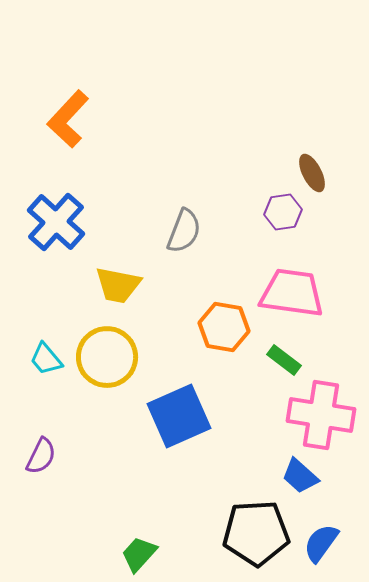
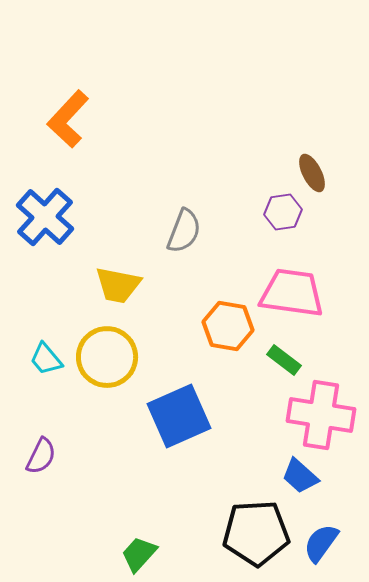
blue cross: moved 11 px left, 5 px up
orange hexagon: moved 4 px right, 1 px up
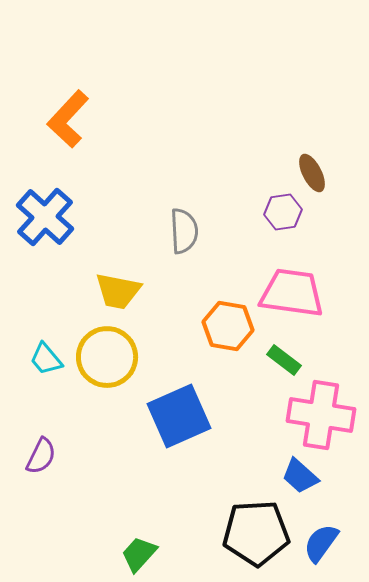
gray semicircle: rotated 24 degrees counterclockwise
yellow trapezoid: moved 6 px down
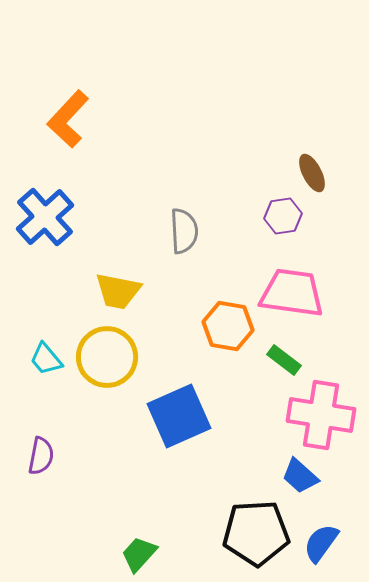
purple hexagon: moved 4 px down
blue cross: rotated 6 degrees clockwise
purple semicircle: rotated 15 degrees counterclockwise
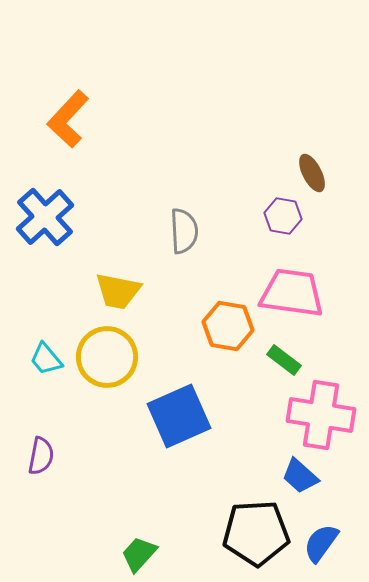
purple hexagon: rotated 18 degrees clockwise
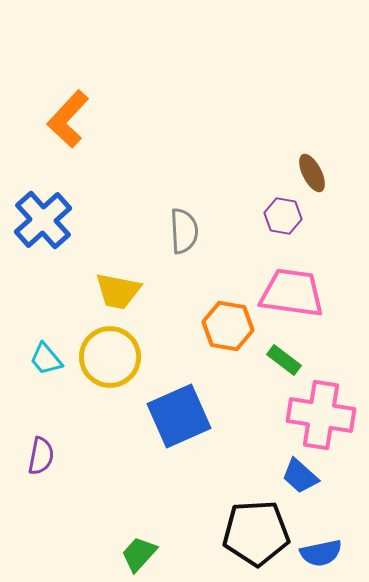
blue cross: moved 2 px left, 3 px down
yellow circle: moved 3 px right
blue semicircle: moved 10 px down; rotated 138 degrees counterclockwise
